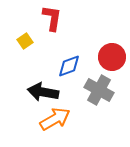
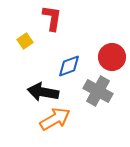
gray cross: moved 1 px left, 1 px down
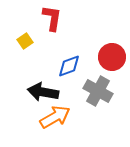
orange arrow: moved 2 px up
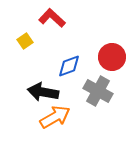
red L-shape: rotated 56 degrees counterclockwise
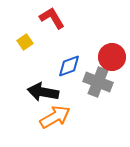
red L-shape: rotated 16 degrees clockwise
yellow square: moved 1 px down
gray cross: moved 9 px up; rotated 8 degrees counterclockwise
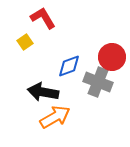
red L-shape: moved 9 px left
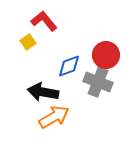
red L-shape: moved 1 px right, 3 px down; rotated 8 degrees counterclockwise
yellow square: moved 3 px right
red circle: moved 6 px left, 2 px up
orange arrow: moved 1 px left
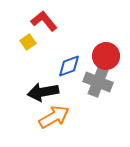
red circle: moved 1 px down
black arrow: rotated 20 degrees counterclockwise
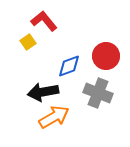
gray cross: moved 11 px down
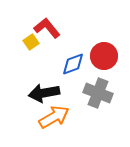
red L-shape: moved 3 px right, 7 px down
yellow square: moved 3 px right
red circle: moved 2 px left
blue diamond: moved 4 px right, 2 px up
black arrow: moved 1 px right, 1 px down
